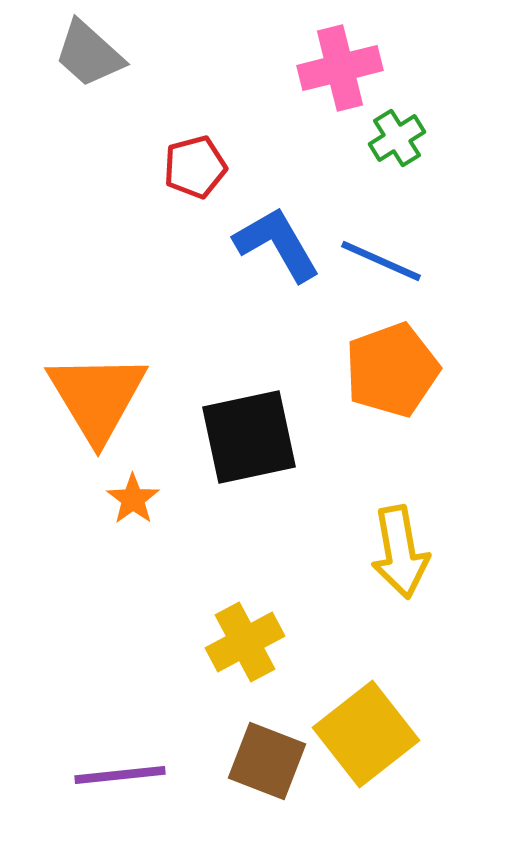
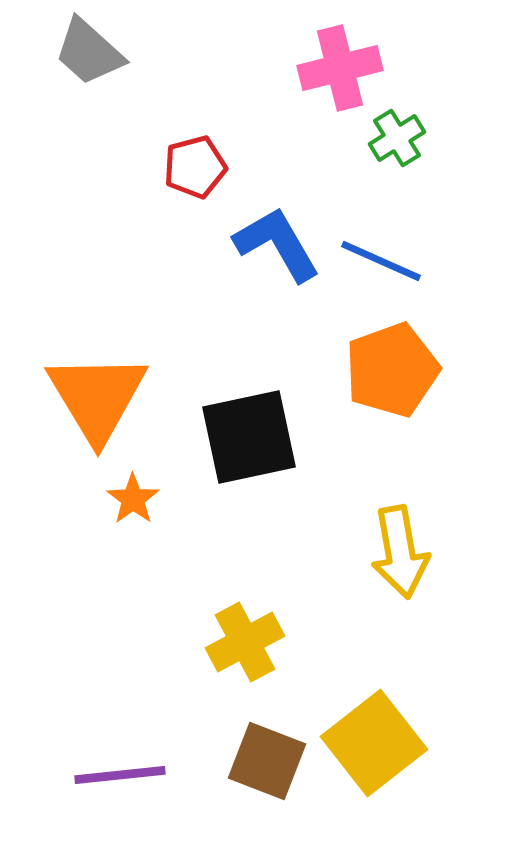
gray trapezoid: moved 2 px up
yellow square: moved 8 px right, 9 px down
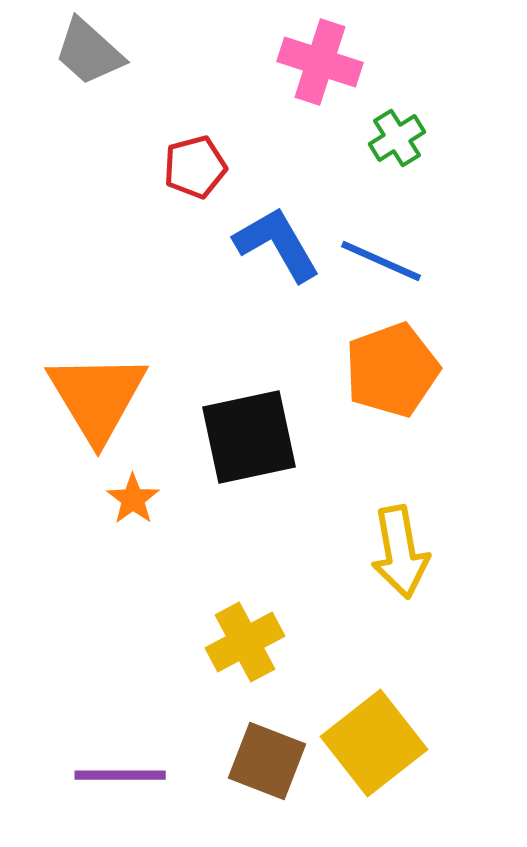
pink cross: moved 20 px left, 6 px up; rotated 32 degrees clockwise
purple line: rotated 6 degrees clockwise
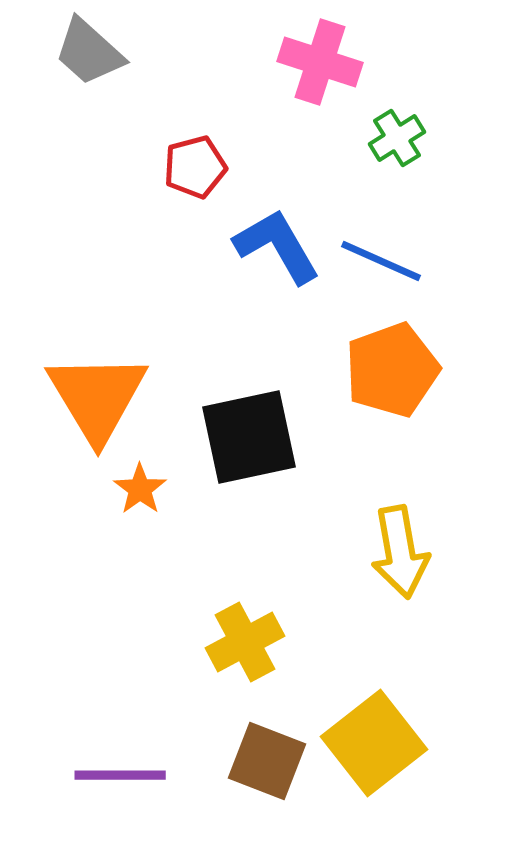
blue L-shape: moved 2 px down
orange star: moved 7 px right, 10 px up
